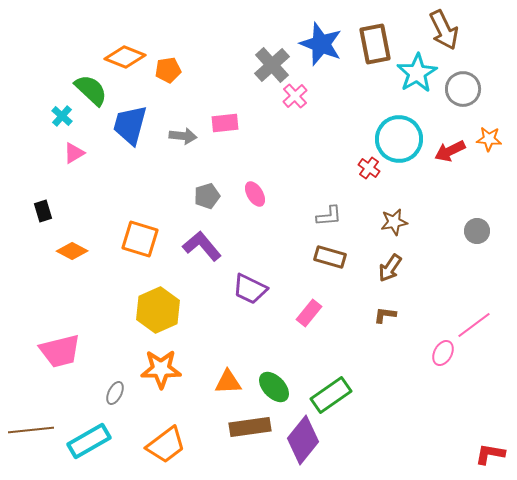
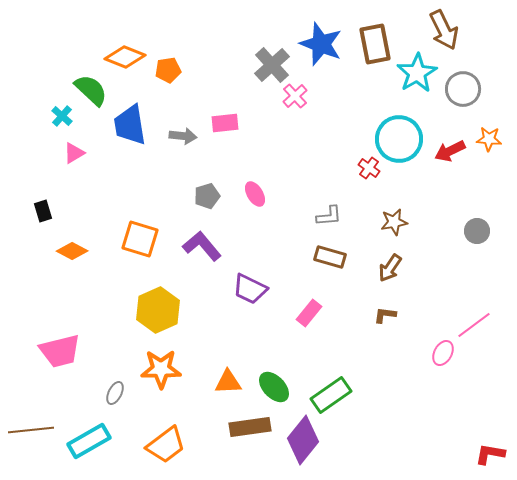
blue trapezoid at (130, 125): rotated 24 degrees counterclockwise
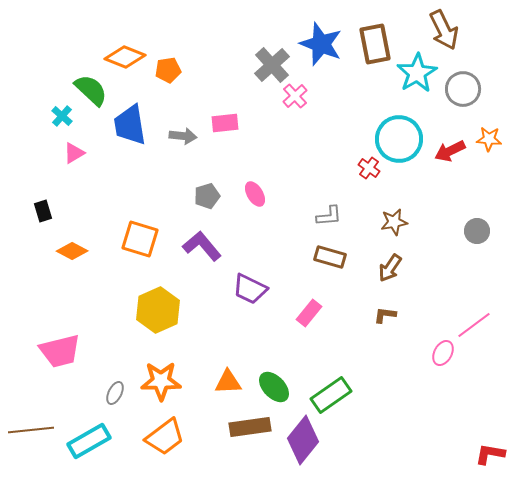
orange star at (161, 369): moved 12 px down
orange trapezoid at (166, 445): moved 1 px left, 8 px up
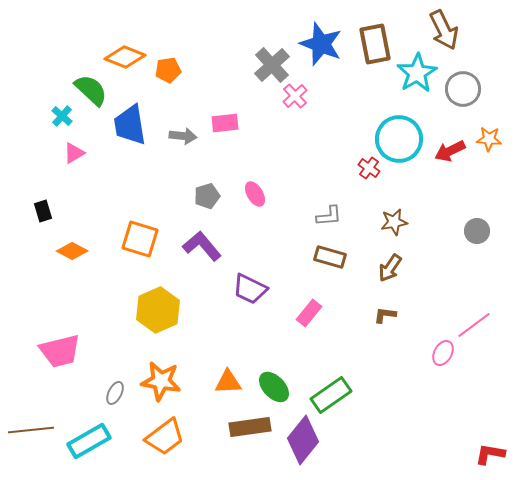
orange star at (161, 381): rotated 9 degrees clockwise
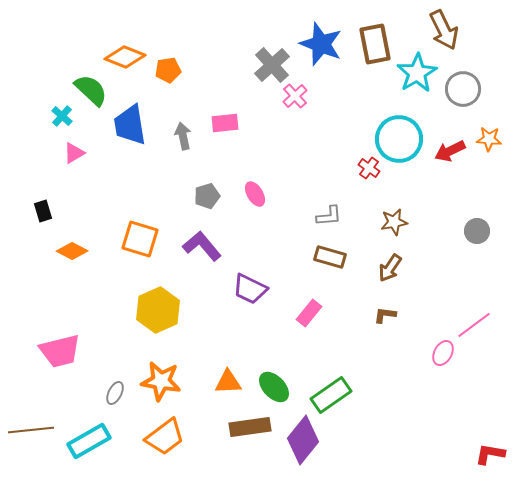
gray arrow at (183, 136): rotated 108 degrees counterclockwise
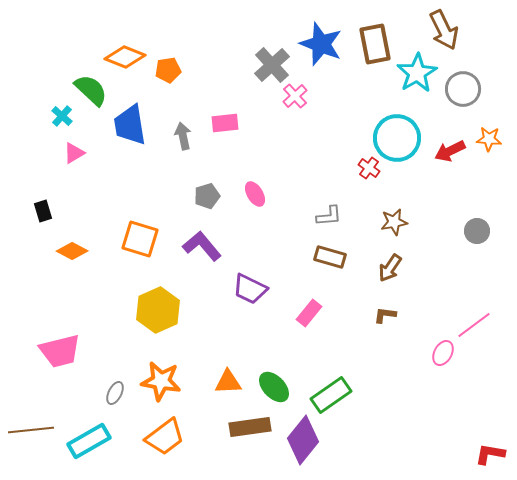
cyan circle at (399, 139): moved 2 px left, 1 px up
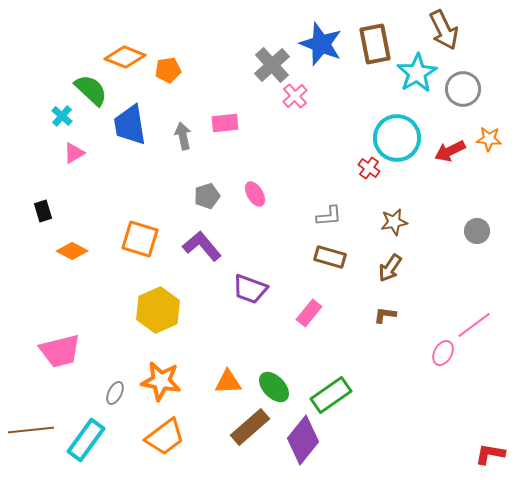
purple trapezoid at (250, 289): rotated 6 degrees counterclockwise
brown rectangle at (250, 427): rotated 33 degrees counterclockwise
cyan rectangle at (89, 441): moved 3 px left, 1 px up; rotated 24 degrees counterclockwise
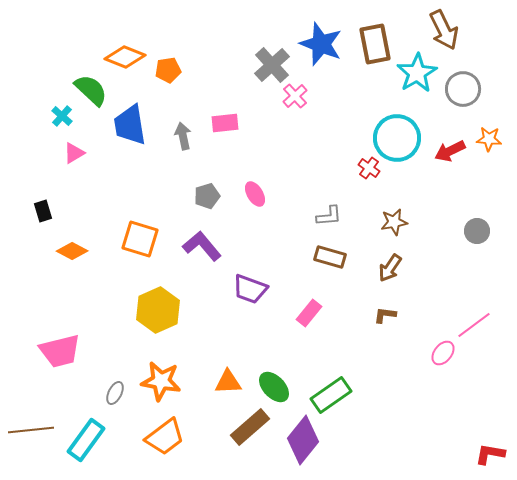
pink ellipse at (443, 353): rotated 10 degrees clockwise
